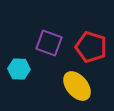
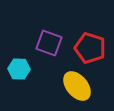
red pentagon: moved 1 px left, 1 px down
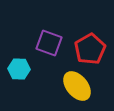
red pentagon: moved 1 px down; rotated 24 degrees clockwise
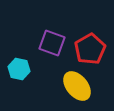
purple square: moved 3 px right
cyan hexagon: rotated 10 degrees clockwise
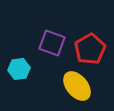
cyan hexagon: rotated 20 degrees counterclockwise
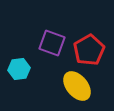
red pentagon: moved 1 px left, 1 px down
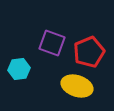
red pentagon: moved 2 px down; rotated 8 degrees clockwise
yellow ellipse: rotated 32 degrees counterclockwise
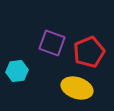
cyan hexagon: moved 2 px left, 2 px down
yellow ellipse: moved 2 px down
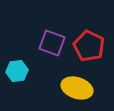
red pentagon: moved 6 px up; rotated 24 degrees counterclockwise
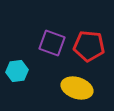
red pentagon: rotated 20 degrees counterclockwise
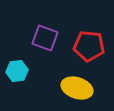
purple square: moved 7 px left, 5 px up
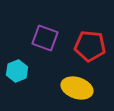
red pentagon: moved 1 px right
cyan hexagon: rotated 15 degrees counterclockwise
